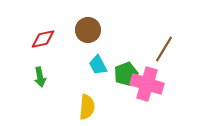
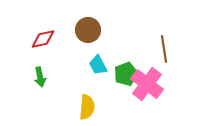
brown line: rotated 40 degrees counterclockwise
pink cross: rotated 20 degrees clockwise
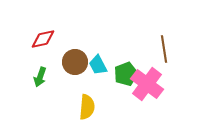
brown circle: moved 13 px left, 32 px down
green arrow: rotated 30 degrees clockwise
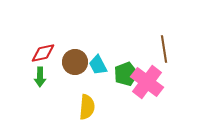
red diamond: moved 14 px down
green arrow: rotated 18 degrees counterclockwise
pink cross: moved 2 px up
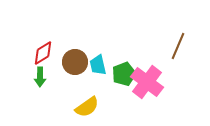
brown line: moved 14 px right, 3 px up; rotated 32 degrees clockwise
red diamond: rotated 20 degrees counterclockwise
cyan trapezoid: rotated 15 degrees clockwise
green pentagon: moved 2 px left
yellow semicircle: rotated 50 degrees clockwise
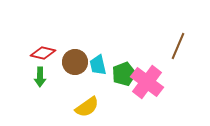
red diamond: rotated 45 degrees clockwise
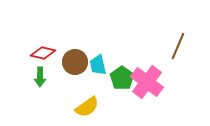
green pentagon: moved 2 px left, 4 px down; rotated 15 degrees counterclockwise
